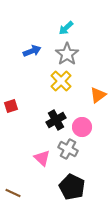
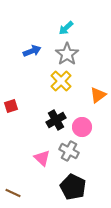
gray cross: moved 1 px right, 2 px down
black pentagon: moved 1 px right
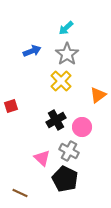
black pentagon: moved 8 px left, 8 px up
brown line: moved 7 px right
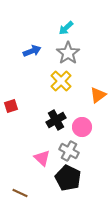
gray star: moved 1 px right, 1 px up
black pentagon: moved 3 px right, 1 px up
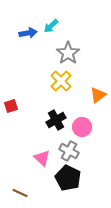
cyan arrow: moved 15 px left, 2 px up
blue arrow: moved 4 px left, 18 px up; rotated 12 degrees clockwise
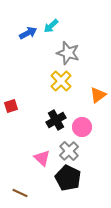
blue arrow: rotated 18 degrees counterclockwise
gray star: rotated 20 degrees counterclockwise
gray cross: rotated 18 degrees clockwise
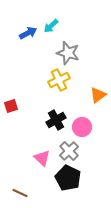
yellow cross: moved 2 px left, 1 px up; rotated 20 degrees clockwise
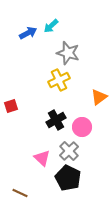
orange triangle: moved 1 px right, 2 px down
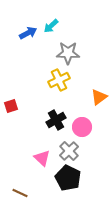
gray star: rotated 15 degrees counterclockwise
